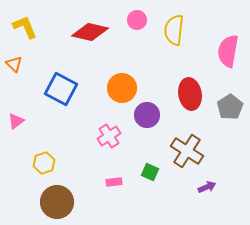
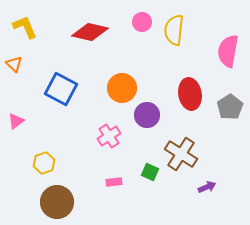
pink circle: moved 5 px right, 2 px down
brown cross: moved 6 px left, 3 px down
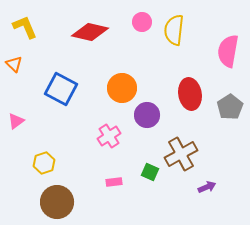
brown cross: rotated 28 degrees clockwise
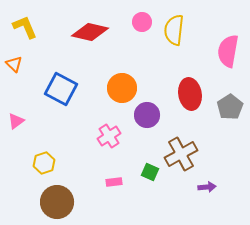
purple arrow: rotated 18 degrees clockwise
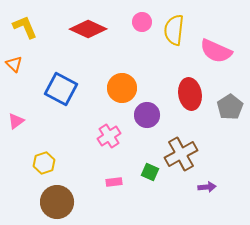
red diamond: moved 2 px left, 3 px up; rotated 12 degrees clockwise
pink semicircle: moved 12 px left; rotated 76 degrees counterclockwise
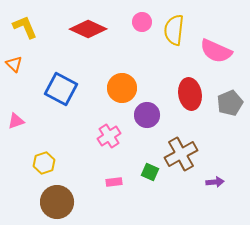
gray pentagon: moved 4 px up; rotated 10 degrees clockwise
pink triangle: rotated 18 degrees clockwise
purple arrow: moved 8 px right, 5 px up
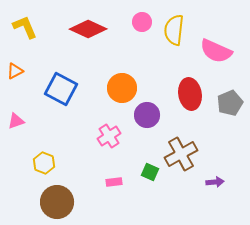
orange triangle: moved 1 px right, 7 px down; rotated 48 degrees clockwise
yellow hexagon: rotated 20 degrees counterclockwise
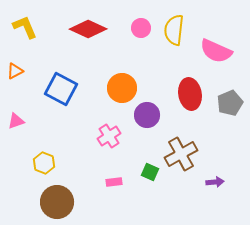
pink circle: moved 1 px left, 6 px down
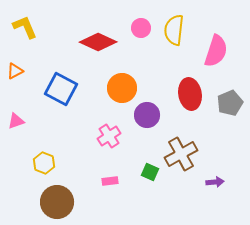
red diamond: moved 10 px right, 13 px down
pink semicircle: rotated 96 degrees counterclockwise
pink rectangle: moved 4 px left, 1 px up
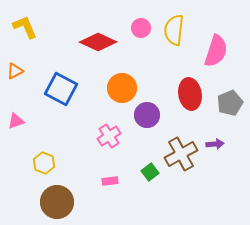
green square: rotated 30 degrees clockwise
purple arrow: moved 38 px up
